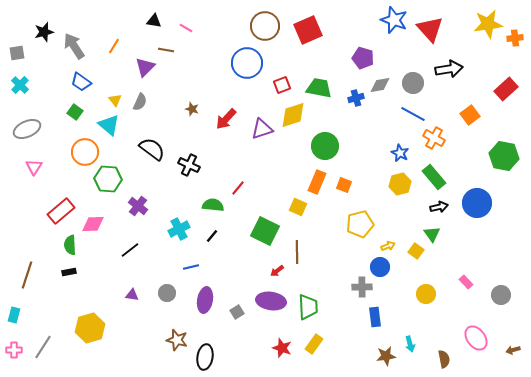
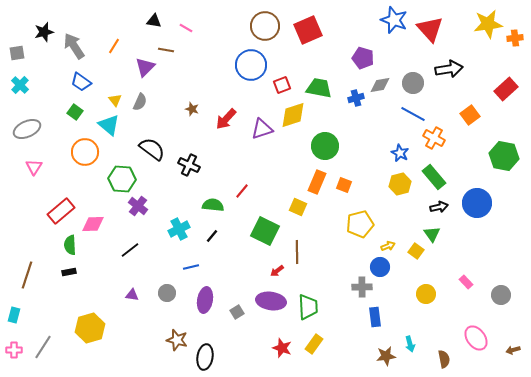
blue circle at (247, 63): moved 4 px right, 2 px down
green hexagon at (108, 179): moved 14 px right
red line at (238, 188): moved 4 px right, 3 px down
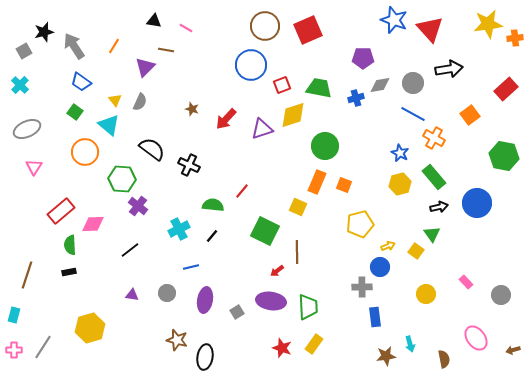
gray square at (17, 53): moved 7 px right, 2 px up; rotated 21 degrees counterclockwise
purple pentagon at (363, 58): rotated 15 degrees counterclockwise
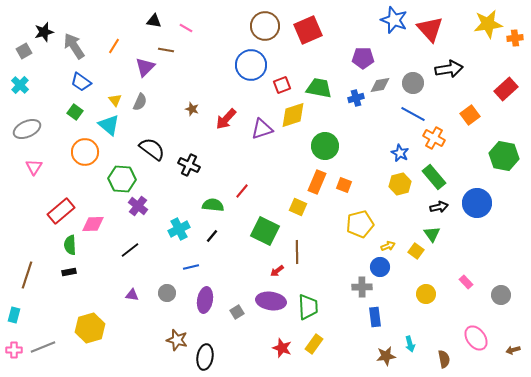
gray line at (43, 347): rotated 35 degrees clockwise
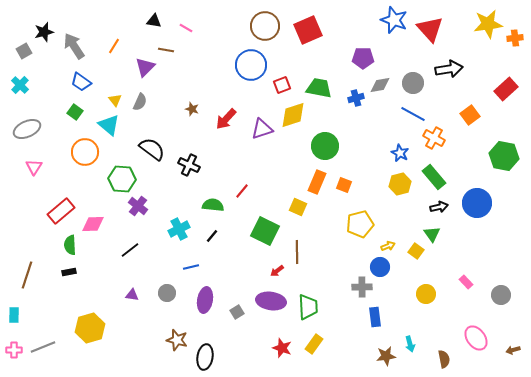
cyan rectangle at (14, 315): rotated 14 degrees counterclockwise
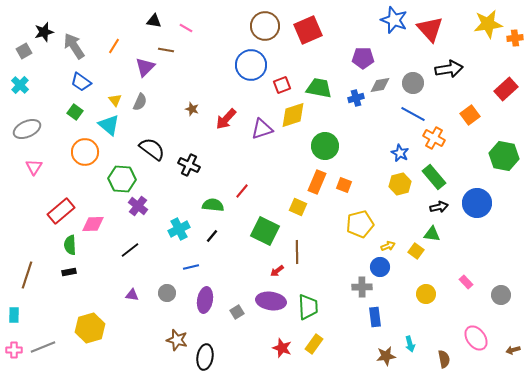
green triangle at (432, 234): rotated 48 degrees counterclockwise
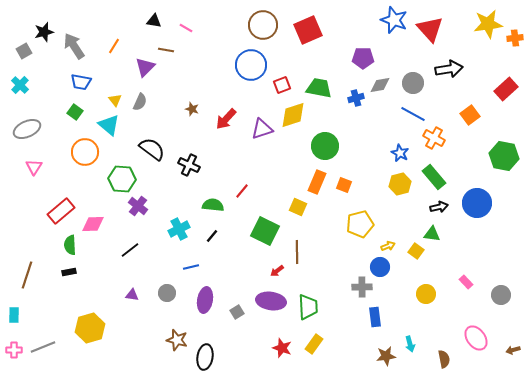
brown circle at (265, 26): moved 2 px left, 1 px up
blue trapezoid at (81, 82): rotated 25 degrees counterclockwise
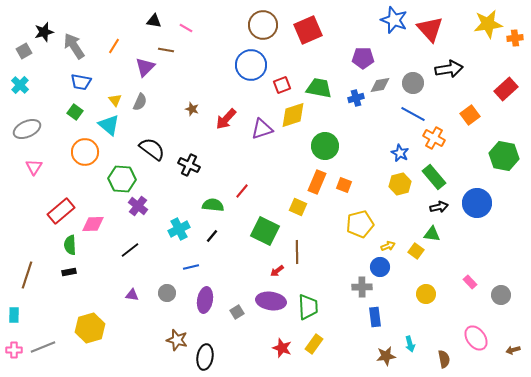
pink rectangle at (466, 282): moved 4 px right
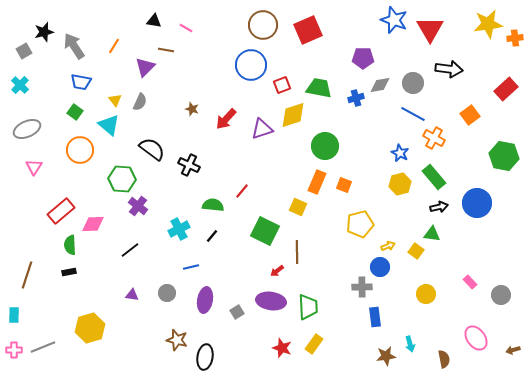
red triangle at (430, 29): rotated 12 degrees clockwise
black arrow at (449, 69): rotated 16 degrees clockwise
orange circle at (85, 152): moved 5 px left, 2 px up
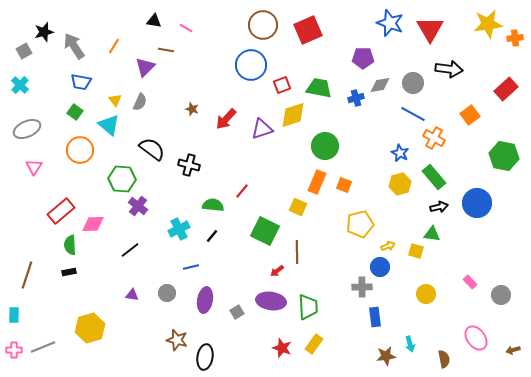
blue star at (394, 20): moved 4 px left, 3 px down
black cross at (189, 165): rotated 10 degrees counterclockwise
yellow square at (416, 251): rotated 21 degrees counterclockwise
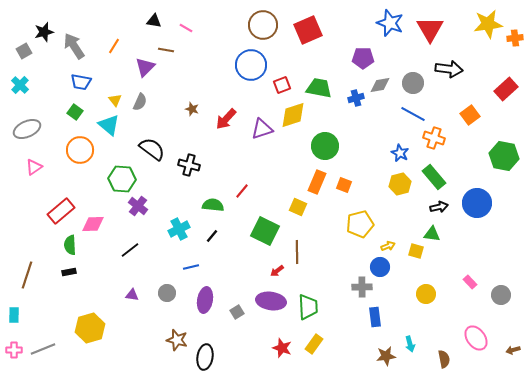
orange cross at (434, 138): rotated 10 degrees counterclockwise
pink triangle at (34, 167): rotated 24 degrees clockwise
gray line at (43, 347): moved 2 px down
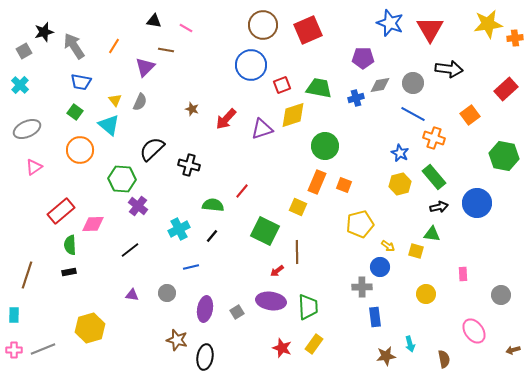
black semicircle at (152, 149): rotated 80 degrees counterclockwise
yellow arrow at (388, 246): rotated 56 degrees clockwise
pink rectangle at (470, 282): moved 7 px left, 8 px up; rotated 40 degrees clockwise
purple ellipse at (205, 300): moved 9 px down
pink ellipse at (476, 338): moved 2 px left, 7 px up
